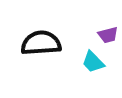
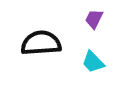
purple trapezoid: moved 14 px left, 16 px up; rotated 130 degrees clockwise
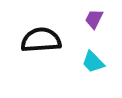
black semicircle: moved 3 px up
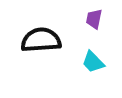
purple trapezoid: rotated 15 degrees counterclockwise
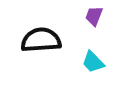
purple trapezoid: moved 3 px up; rotated 10 degrees clockwise
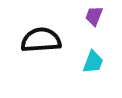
cyan trapezoid: rotated 115 degrees counterclockwise
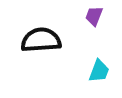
cyan trapezoid: moved 6 px right, 9 px down
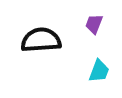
purple trapezoid: moved 8 px down
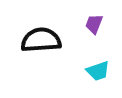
cyan trapezoid: moved 1 px left; rotated 50 degrees clockwise
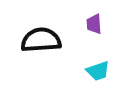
purple trapezoid: rotated 25 degrees counterclockwise
